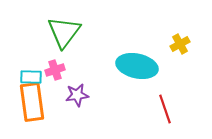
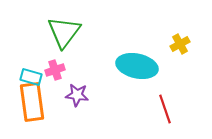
cyan rectangle: rotated 15 degrees clockwise
purple star: rotated 15 degrees clockwise
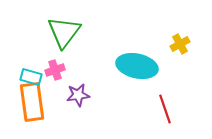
purple star: moved 1 px right; rotated 15 degrees counterclockwise
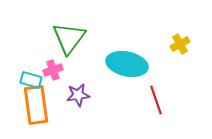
green triangle: moved 5 px right, 6 px down
cyan ellipse: moved 10 px left, 2 px up
pink cross: moved 2 px left
cyan rectangle: moved 3 px down
orange rectangle: moved 4 px right, 3 px down
red line: moved 9 px left, 9 px up
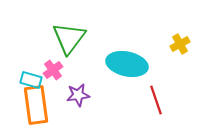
pink cross: rotated 18 degrees counterclockwise
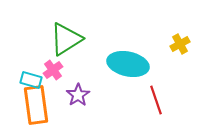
green triangle: moved 3 px left, 1 px down; rotated 21 degrees clockwise
cyan ellipse: moved 1 px right
purple star: rotated 25 degrees counterclockwise
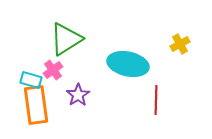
red line: rotated 20 degrees clockwise
